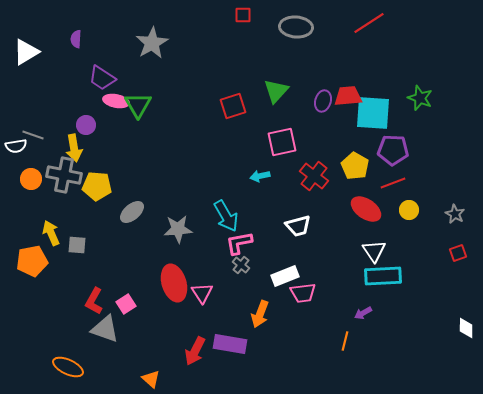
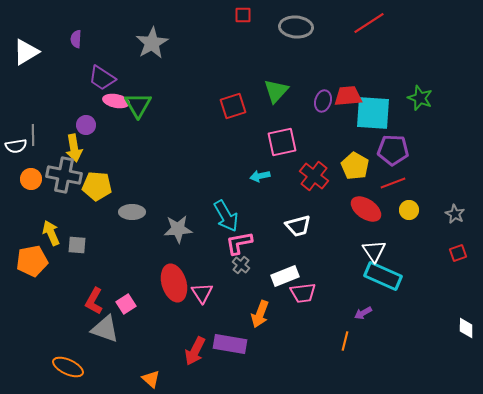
gray line at (33, 135): rotated 70 degrees clockwise
gray ellipse at (132, 212): rotated 40 degrees clockwise
cyan rectangle at (383, 276): rotated 27 degrees clockwise
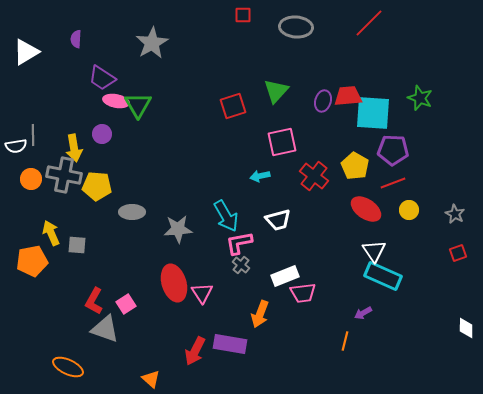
red line at (369, 23): rotated 12 degrees counterclockwise
purple circle at (86, 125): moved 16 px right, 9 px down
white trapezoid at (298, 226): moved 20 px left, 6 px up
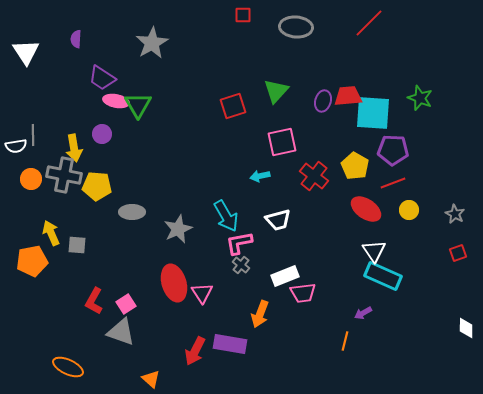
white triangle at (26, 52): rotated 32 degrees counterclockwise
gray star at (178, 229): rotated 20 degrees counterclockwise
gray triangle at (105, 329): moved 16 px right, 3 px down
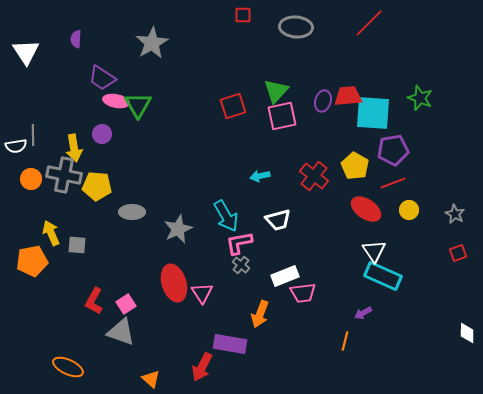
pink square at (282, 142): moved 26 px up
purple pentagon at (393, 150): rotated 12 degrees counterclockwise
white diamond at (466, 328): moved 1 px right, 5 px down
red arrow at (195, 351): moved 7 px right, 16 px down
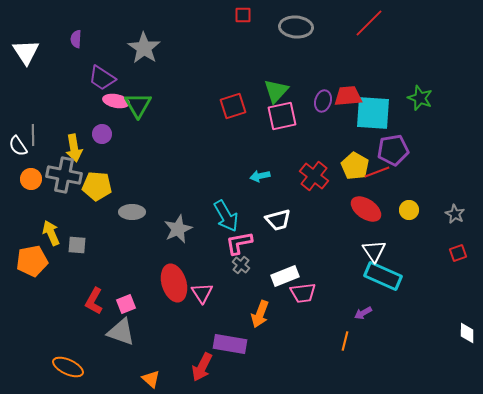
gray star at (152, 43): moved 8 px left, 5 px down; rotated 8 degrees counterclockwise
white semicircle at (16, 146): moved 2 px right; rotated 65 degrees clockwise
red line at (393, 183): moved 16 px left, 11 px up
pink square at (126, 304): rotated 12 degrees clockwise
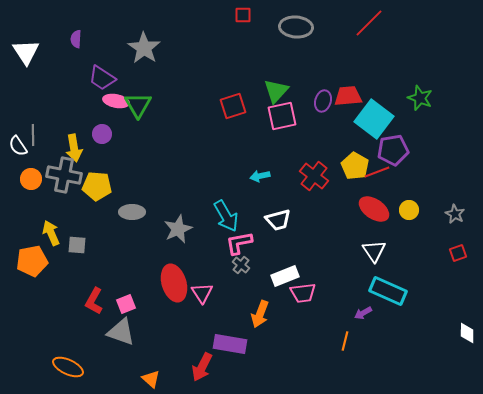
cyan square at (373, 113): moved 1 px right, 6 px down; rotated 33 degrees clockwise
red ellipse at (366, 209): moved 8 px right
cyan rectangle at (383, 276): moved 5 px right, 15 px down
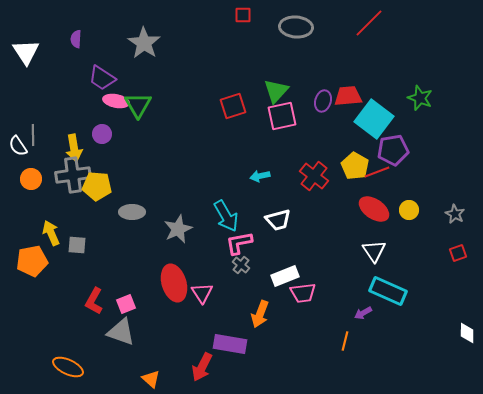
gray star at (144, 48): moved 5 px up
gray cross at (64, 175): moved 9 px right; rotated 20 degrees counterclockwise
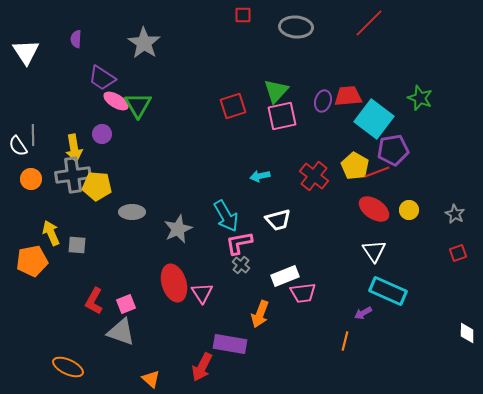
pink ellipse at (116, 101): rotated 20 degrees clockwise
